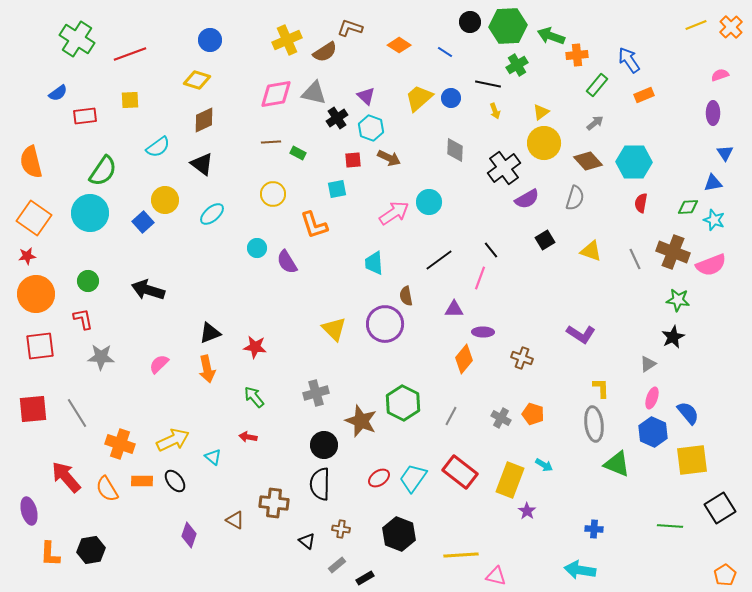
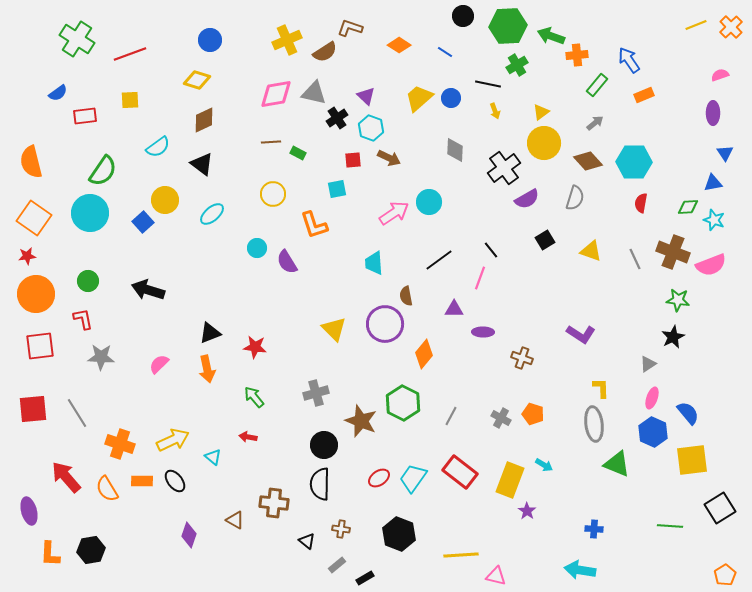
black circle at (470, 22): moved 7 px left, 6 px up
orange diamond at (464, 359): moved 40 px left, 5 px up
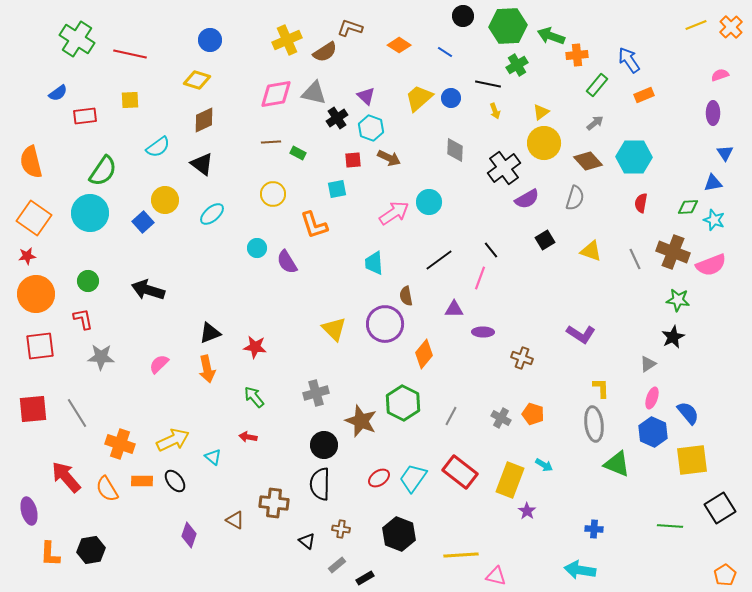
red line at (130, 54): rotated 32 degrees clockwise
cyan hexagon at (634, 162): moved 5 px up
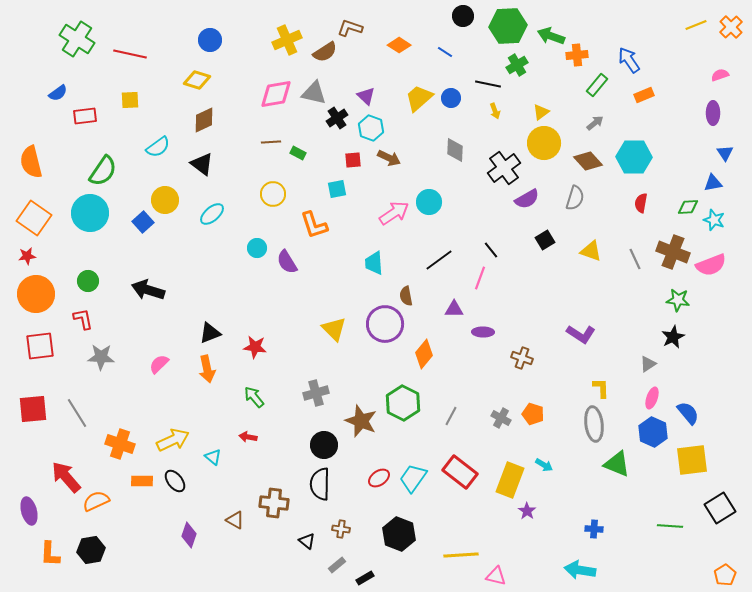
orange semicircle at (107, 489): moved 11 px left, 12 px down; rotated 96 degrees clockwise
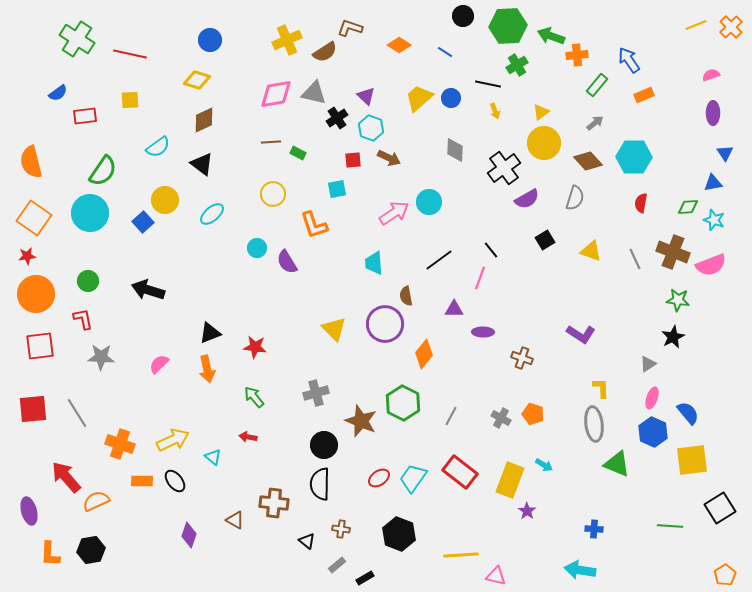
pink semicircle at (720, 75): moved 9 px left
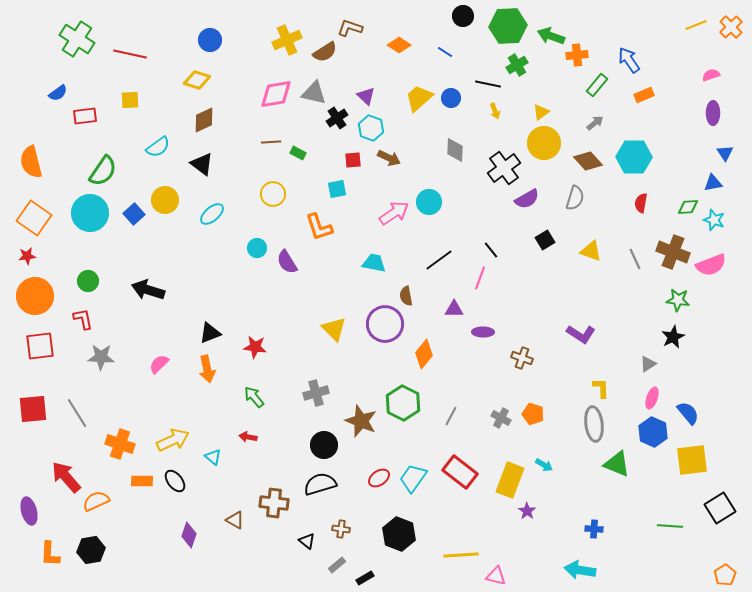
blue square at (143, 222): moved 9 px left, 8 px up
orange L-shape at (314, 225): moved 5 px right, 2 px down
cyan trapezoid at (374, 263): rotated 105 degrees clockwise
orange circle at (36, 294): moved 1 px left, 2 px down
black semicircle at (320, 484): rotated 72 degrees clockwise
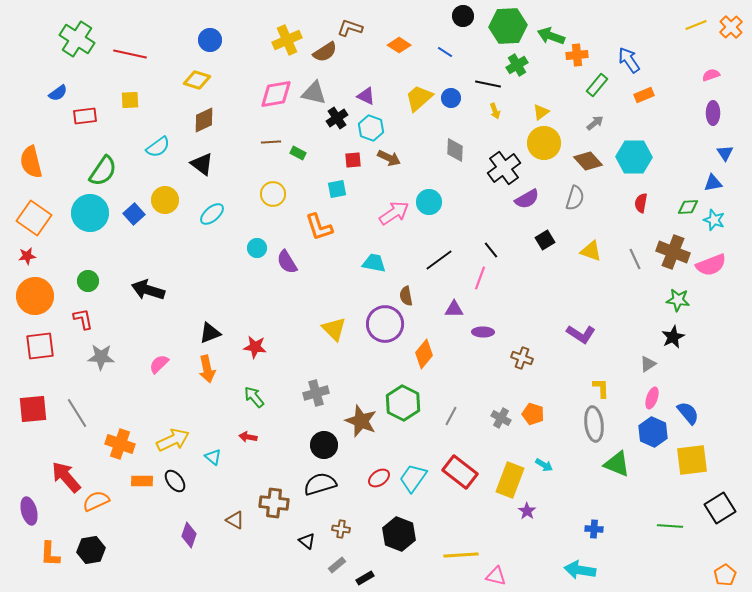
purple triangle at (366, 96): rotated 18 degrees counterclockwise
